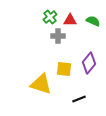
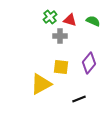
red triangle: rotated 16 degrees clockwise
gray cross: moved 2 px right
yellow square: moved 3 px left, 2 px up
yellow triangle: rotated 45 degrees counterclockwise
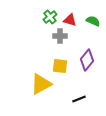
purple diamond: moved 2 px left, 3 px up
yellow square: moved 1 px left, 1 px up
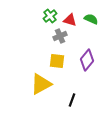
green cross: moved 1 px up
green semicircle: moved 2 px left, 2 px up
gray cross: rotated 24 degrees counterclockwise
yellow square: moved 3 px left, 5 px up
black line: moved 7 px left, 1 px down; rotated 48 degrees counterclockwise
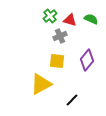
black line: rotated 24 degrees clockwise
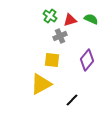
green cross: rotated 16 degrees counterclockwise
red triangle: rotated 32 degrees counterclockwise
yellow square: moved 5 px left, 1 px up
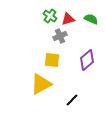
red triangle: moved 2 px left, 1 px up
purple diamond: rotated 10 degrees clockwise
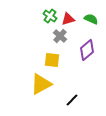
gray cross: rotated 24 degrees counterclockwise
purple diamond: moved 10 px up
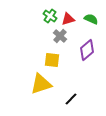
yellow triangle: rotated 10 degrees clockwise
black line: moved 1 px left, 1 px up
